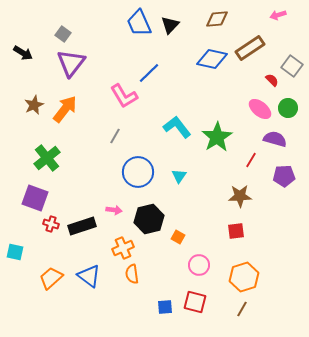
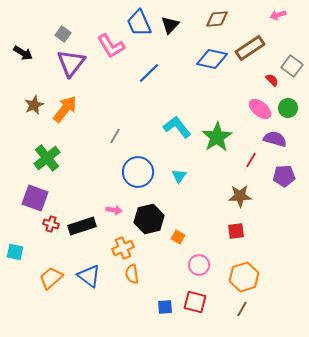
pink L-shape at (124, 96): moved 13 px left, 50 px up
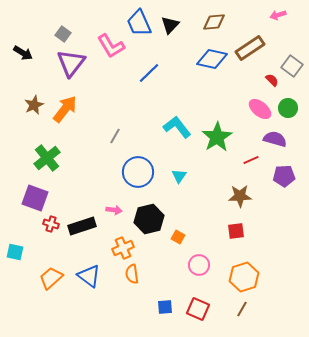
brown diamond at (217, 19): moved 3 px left, 3 px down
red line at (251, 160): rotated 35 degrees clockwise
red square at (195, 302): moved 3 px right, 7 px down; rotated 10 degrees clockwise
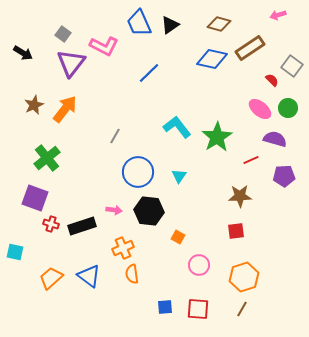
brown diamond at (214, 22): moved 5 px right, 2 px down; rotated 20 degrees clockwise
black triangle at (170, 25): rotated 12 degrees clockwise
pink L-shape at (111, 46): moved 7 px left; rotated 32 degrees counterclockwise
black hexagon at (149, 219): moved 8 px up; rotated 20 degrees clockwise
red square at (198, 309): rotated 20 degrees counterclockwise
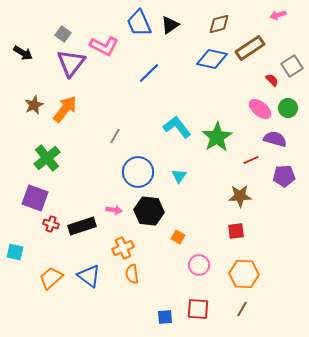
brown diamond at (219, 24): rotated 30 degrees counterclockwise
gray square at (292, 66): rotated 20 degrees clockwise
orange hexagon at (244, 277): moved 3 px up; rotated 20 degrees clockwise
blue square at (165, 307): moved 10 px down
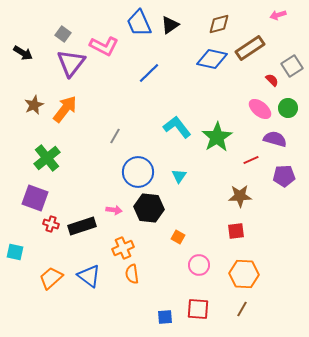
black hexagon at (149, 211): moved 3 px up
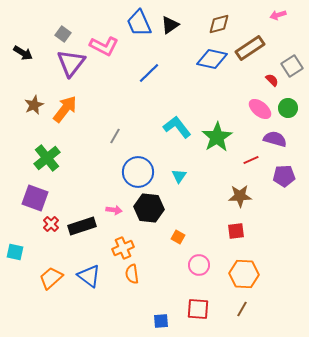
red cross at (51, 224): rotated 28 degrees clockwise
blue square at (165, 317): moved 4 px left, 4 px down
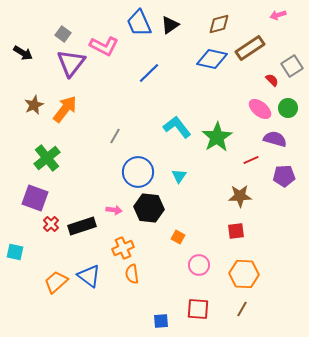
orange trapezoid at (51, 278): moved 5 px right, 4 px down
